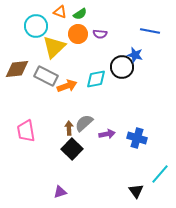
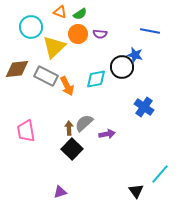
cyan circle: moved 5 px left, 1 px down
orange arrow: rotated 84 degrees clockwise
blue cross: moved 7 px right, 31 px up; rotated 18 degrees clockwise
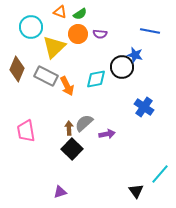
brown diamond: rotated 60 degrees counterclockwise
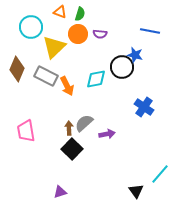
green semicircle: rotated 40 degrees counterclockwise
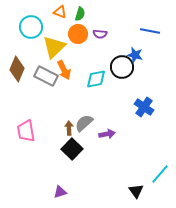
orange arrow: moved 3 px left, 16 px up
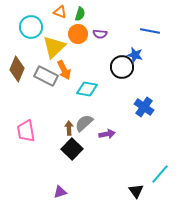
cyan diamond: moved 9 px left, 10 px down; rotated 20 degrees clockwise
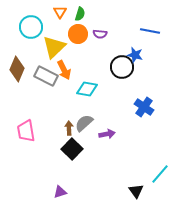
orange triangle: rotated 40 degrees clockwise
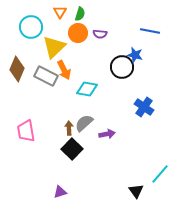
orange circle: moved 1 px up
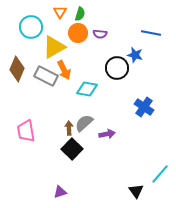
blue line: moved 1 px right, 2 px down
yellow triangle: rotated 15 degrees clockwise
black circle: moved 5 px left, 1 px down
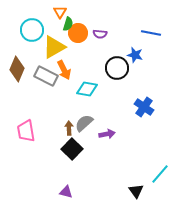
green semicircle: moved 12 px left, 10 px down
cyan circle: moved 1 px right, 3 px down
purple triangle: moved 6 px right; rotated 32 degrees clockwise
